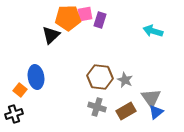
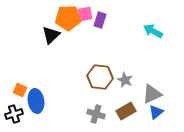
cyan arrow: rotated 12 degrees clockwise
blue ellipse: moved 24 px down
orange square: rotated 16 degrees counterclockwise
gray triangle: moved 1 px right, 4 px up; rotated 40 degrees clockwise
gray cross: moved 1 px left, 7 px down
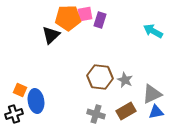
blue triangle: rotated 28 degrees clockwise
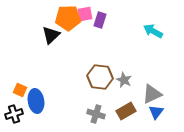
gray star: moved 1 px left
blue triangle: rotated 42 degrees counterclockwise
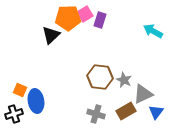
pink square: rotated 21 degrees counterclockwise
gray triangle: moved 9 px left
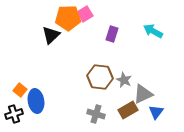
purple rectangle: moved 12 px right, 14 px down
orange square: rotated 16 degrees clockwise
brown rectangle: moved 2 px right, 1 px up
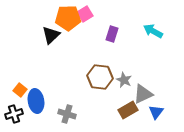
gray cross: moved 29 px left
